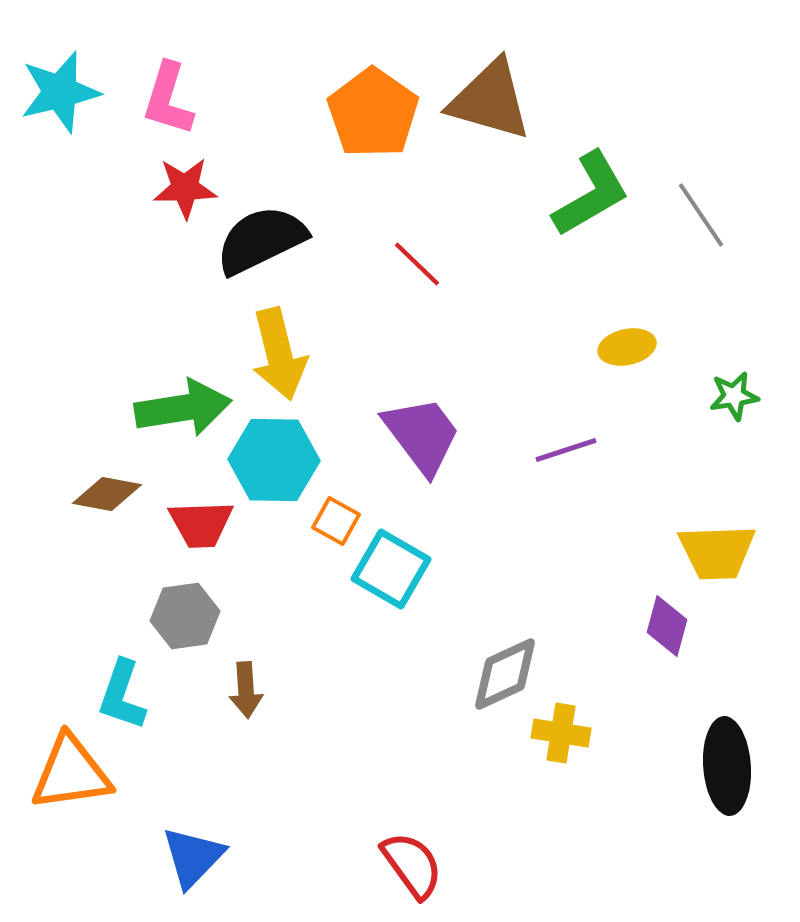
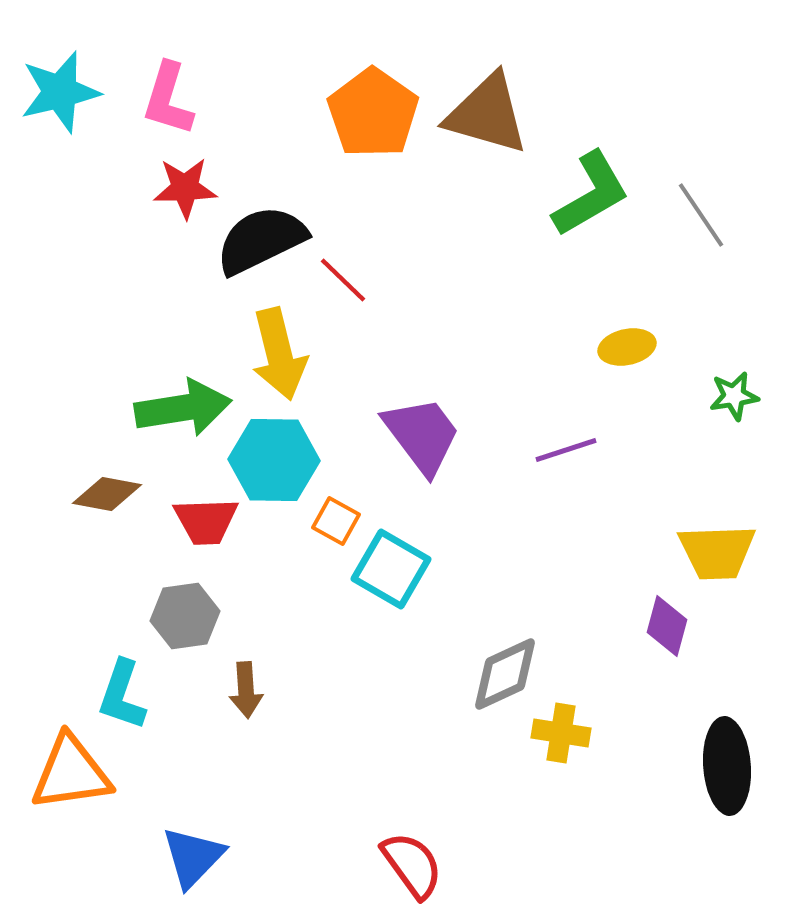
brown triangle: moved 3 px left, 14 px down
red line: moved 74 px left, 16 px down
red trapezoid: moved 5 px right, 3 px up
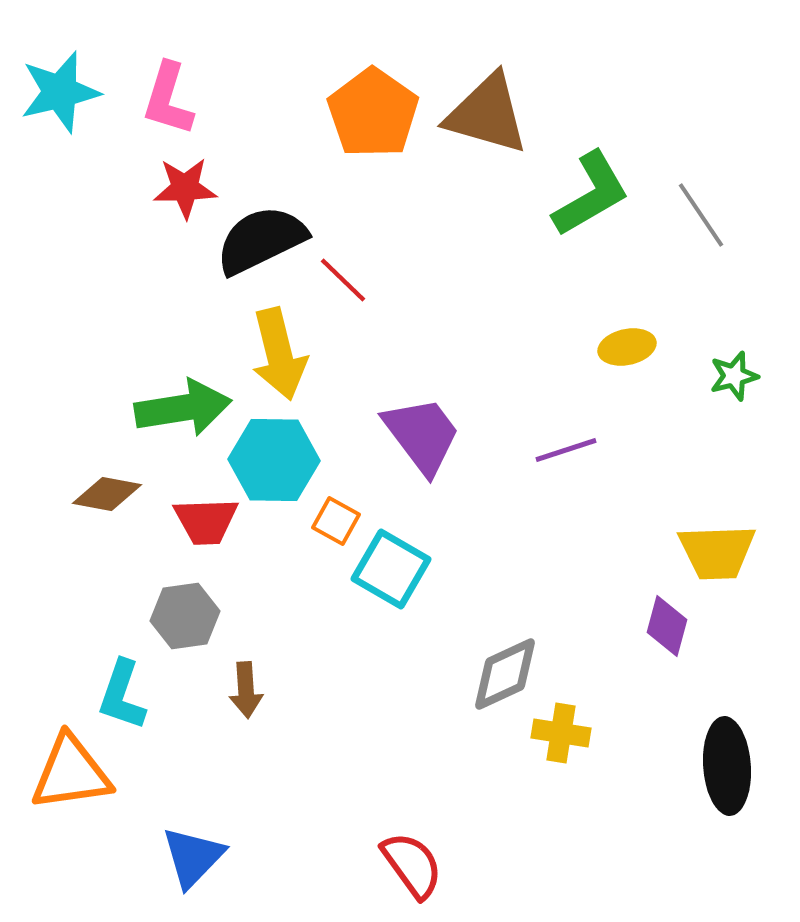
green star: moved 20 px up; rotated 6 degrees counterclockwise
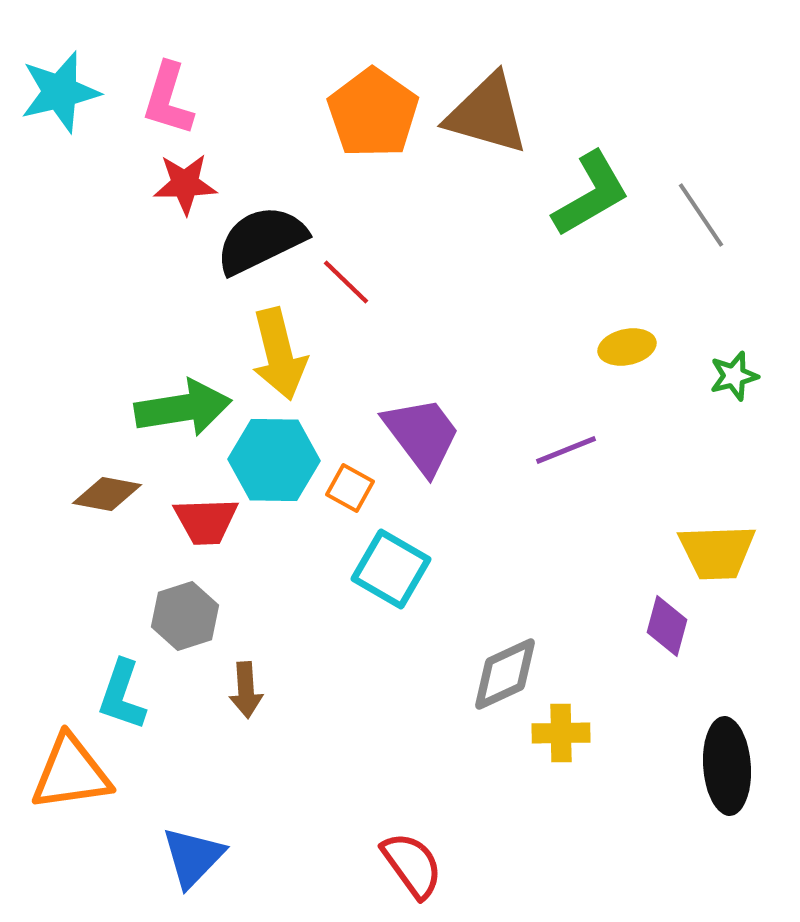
red star: moved 4 px up
red line: moved 3 px right, 2 px down
purple line: rotated 4 degrees counterclockwise
orange square: moved 14 px right, 33 px up
gray hexagon: rotated 10 degrees counterclockwise
yellow cross: rotated 10 degrees counterclockwise
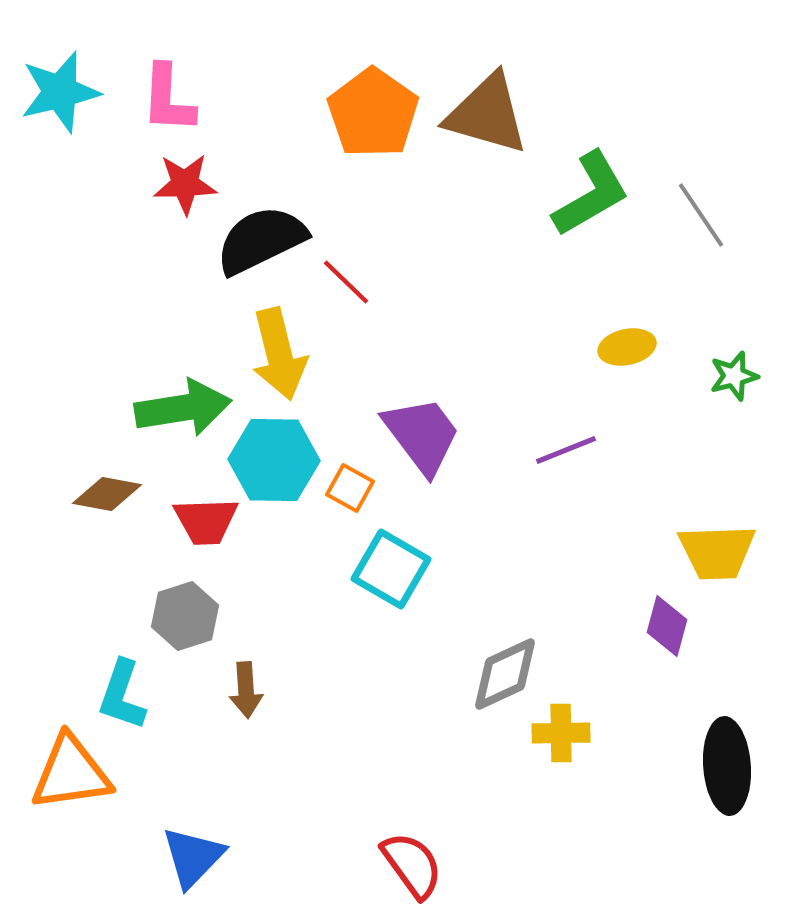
pink L-shape: rotated 14 degrees counterclockwise
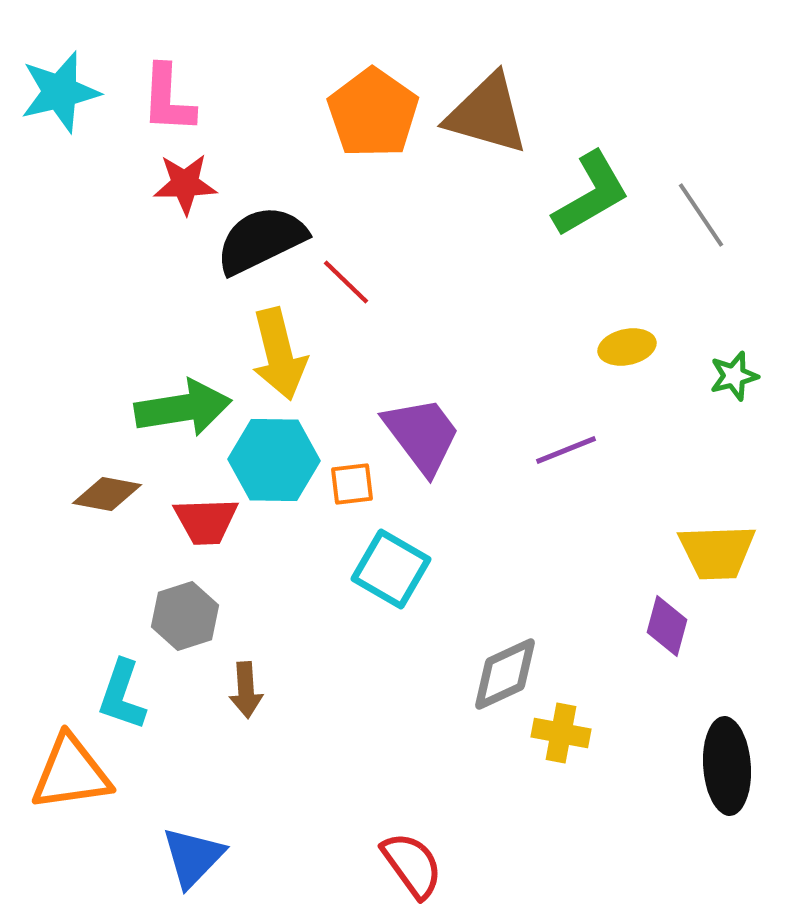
orange square: moved 2 px right, 4 px up; rotated 36 degrees counterclockwise
yellow cross: rotated 12 degrees clockwise
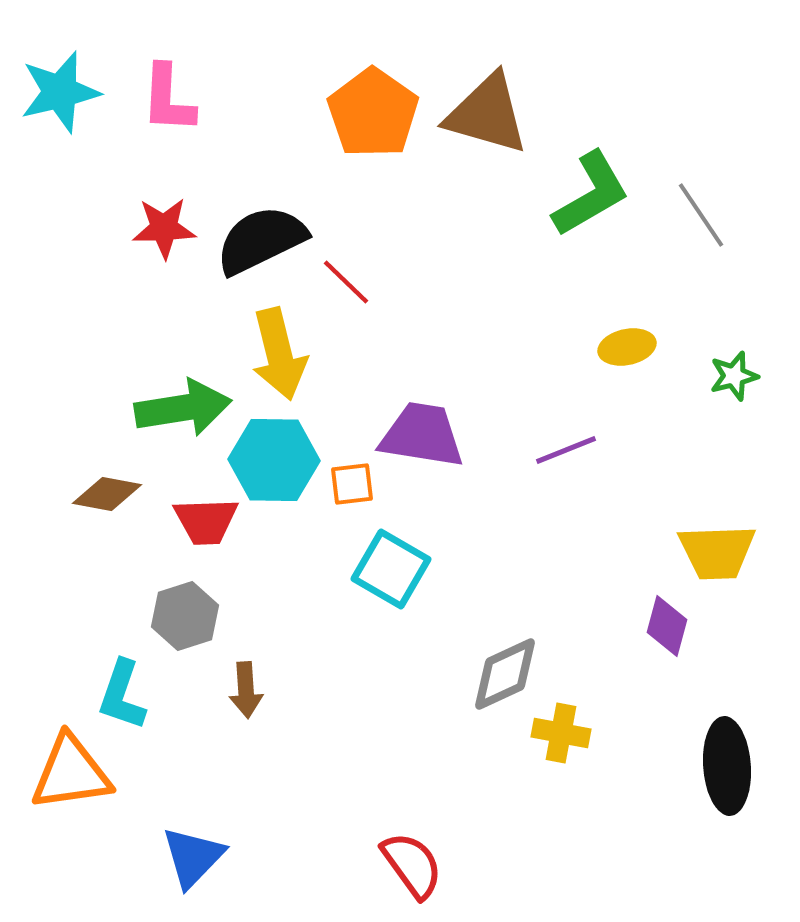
red star: moved 21 px left, 44 px down
purple trapezoid: rotated 44 degrees counterclockwise
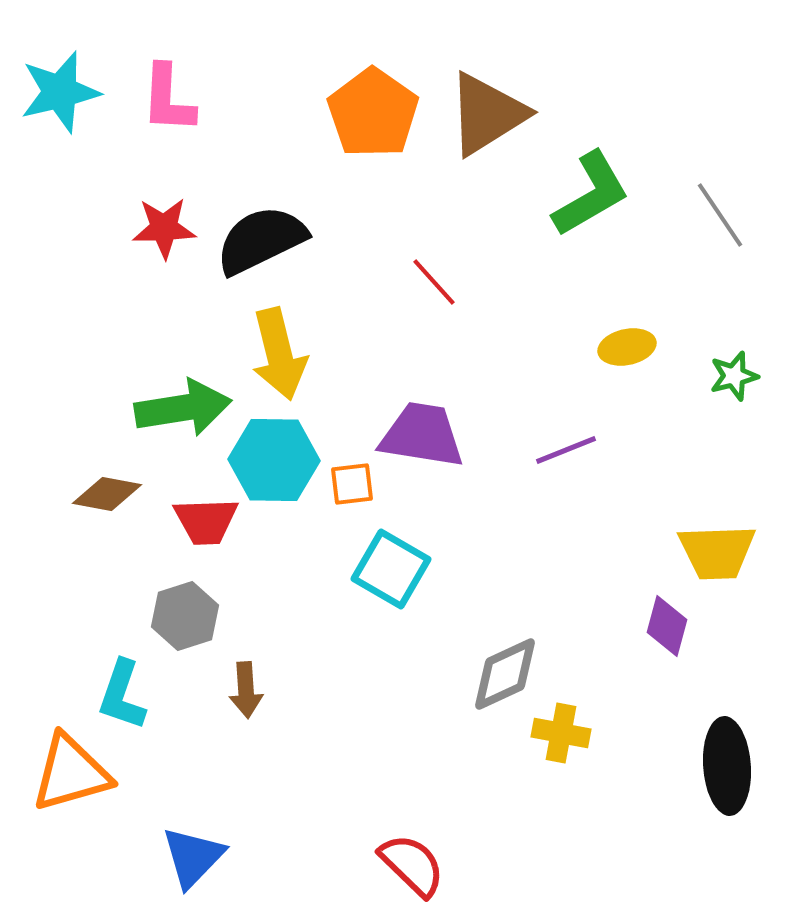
brown triangle: rotated 48 degrees counterclockwise
gray line: moved 19 px right
red line: moved 88 px right; rotated 4 degrees clockwise
orange triangle: rotated 8 degrees counterclockwise
red semicircle: rotated 10 degrees counterclockwise
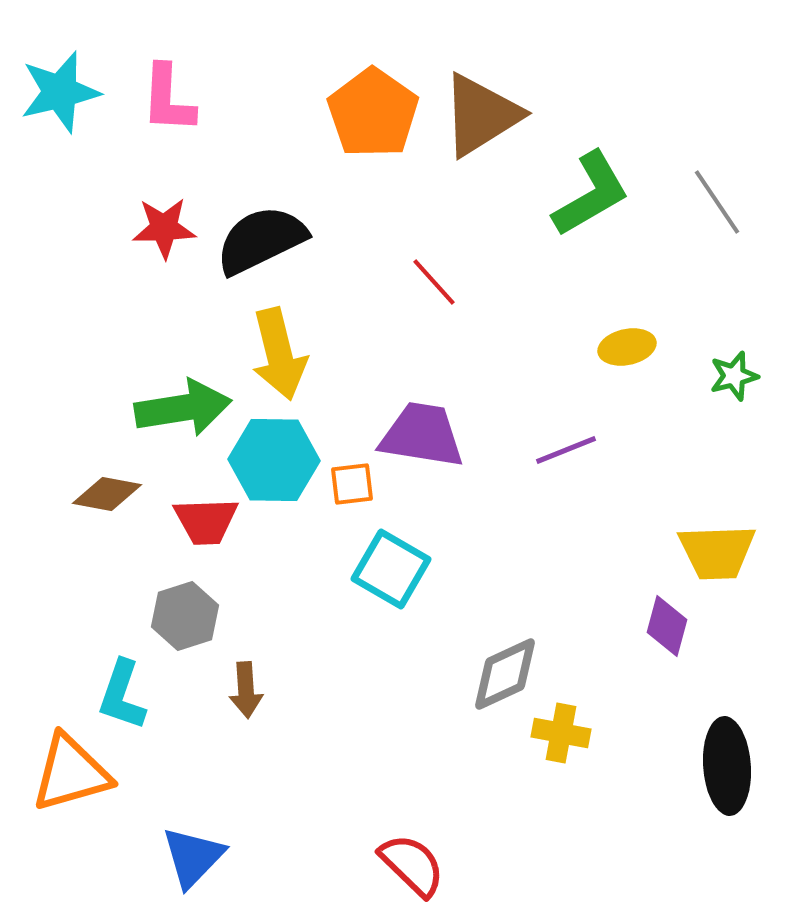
brown triangle: moved 6 px left, 1 px down
gray line: moved 3 px left, 13 px up
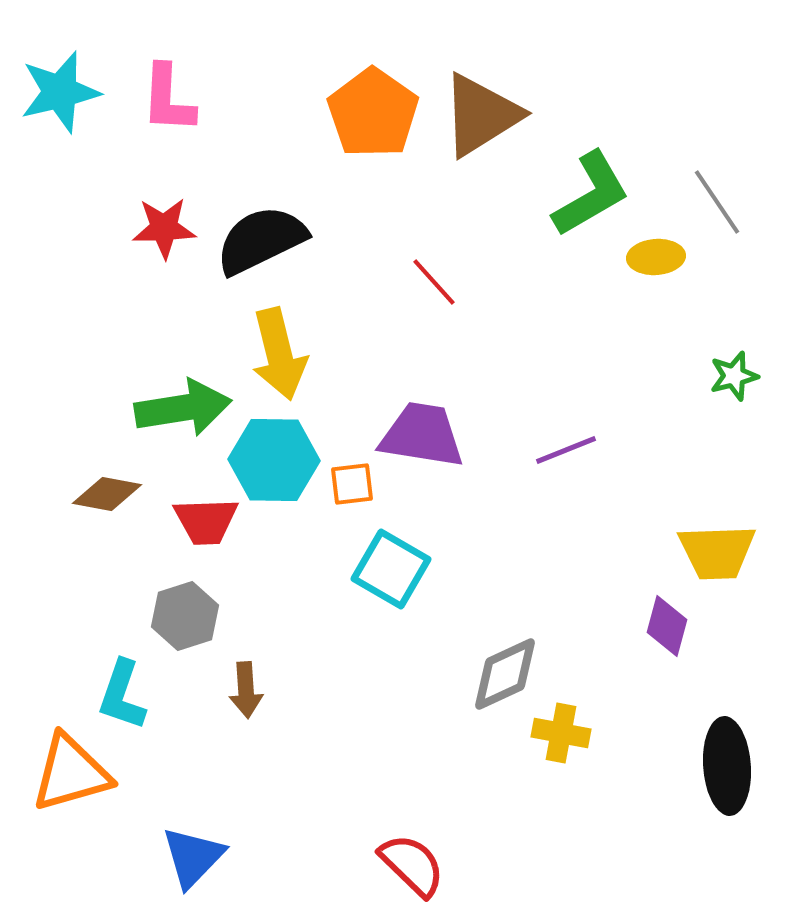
yellow ellipse: moved 29 px right, 90 px up; rotated 8 degrees clockwise
